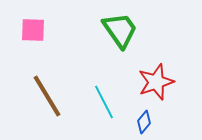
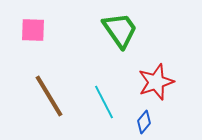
brown line: moved 2 px right
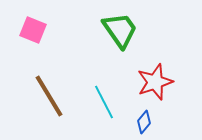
pink square: rotated 20 degrees clockwise
red star: moved 1 px left
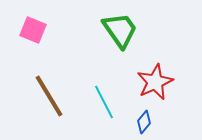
red star: rotated 6 degrees counterclockwise
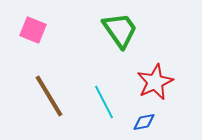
blue diamond: rotated 40 degrees clockwise
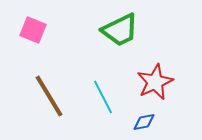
green trapezoid: rotated 99 degrees clockwise
cyan line: moved 1 px left, 5 px up
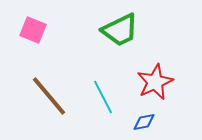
brown line: rotated 9 degrees counterclockwise
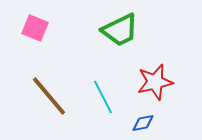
pink square: moved 2 px right, 2 px up
red star: rotated 12 degrees clockwise
blue diamond: moved 1 px left, 1 px down
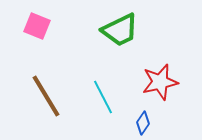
pink square: moved 2 px right, 2 px up
red star: moved 5 px right
brown line: moved 3 px left; rotated 9 degrees clockwise
blue diamond: rotated 45 degrees counterclockwise
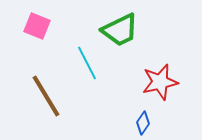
cyan line: moved 16 px left, 34 px up
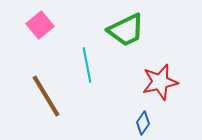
pink square: moved 3 px right, 1 px up; rotated 28 degrees clockwise
green trapezoid: moved 6 px right
cyan line: moved 2 px down; rotated 16 degrees clockwise
